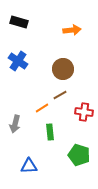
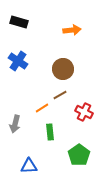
red cross: rotated 18 degrees clockwise
green pentagon: rotated 20 degrees clockwise
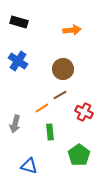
blue triangle: rotated 18 degrees clockwise
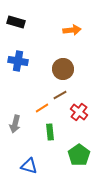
black rectangle: moved 3 px left
blue cross: rotated 24 degrees counterclockwise
red cross: moved 5 px left; rotated 12 degrees clockwise
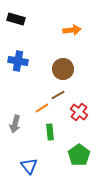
black rectangle: moved 3 px up
brown line: moved 2 px left
blue triangle: rotated 36 degrees clockwise
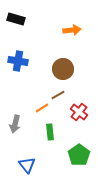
blue triangle: moved 2 px left, 1 px up
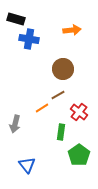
blue cross: moved 11 px right, 22 px up
green rectangle: moved 11 px right; rotated 14 degrees clockwise
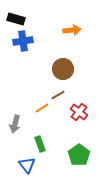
blue cross: moved 6 px left, 2 px down; rotated 18 degrees counterclockwise
green rectangle: moved 21 px left, 12 px down; rotated 28 degrees counterclockwise
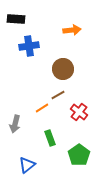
black rectangle: rotated 12 degrees counterclockwise
blue cross: moved 6 px right, 5 px down
green rectangle: moved 10 px right, 6 px up
blue triangle: rotated 30 degrees clockwise
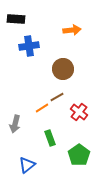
brown line: moved 1 px left, 2 px down
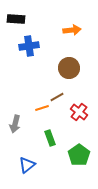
brown circle: moved 6 px right, 1 px up
orange line: rotated 16 degrees clockwise
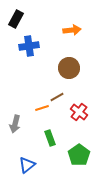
black rectangle: rotated 66 degrees counterclockwise
